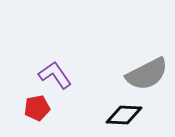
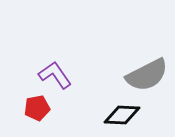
gray semicircle: moved 1 px down
black diamond: moved 2 px left
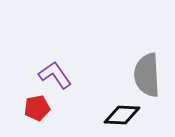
gray semicircle: rotated 114 degrees clockwise
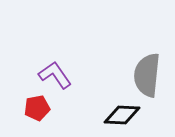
gray semicircle: rotated 9 degrees clockwise
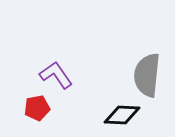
purple L-shape: moved 1 px right
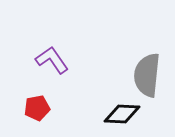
purple L-shape: moved 4 px left, 15 px up
black diamond: moved 1 px up
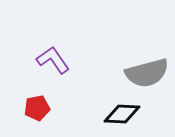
purple L-shape: moved 1 px right
gray semicircle: moved 2 px up; rotated 111 degrees counterclockwise
